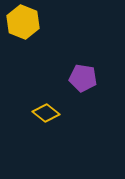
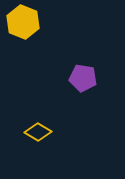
yellow diamond: moved 8 px left, 19 px down; rotated 8 degrees counterclockwise
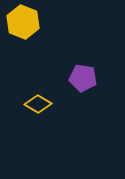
yellow diamond: moved 28 px up
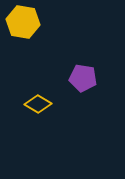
yellow hexagon: rotated 12 degrees counterclockwise
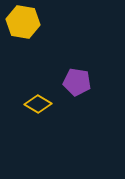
purple pentagon: moved 6 px left, 4 px down
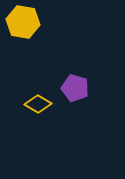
purple pentagon: moved 2 px left, 6 px down; rotated 8 degrees clockwise
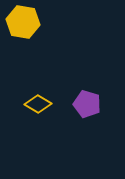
purple pentagon: moved 12 px right, 16 px down
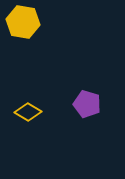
yellow diamond: moved 10 px left, 8 px down
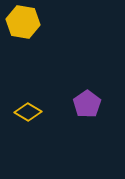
purple pentagon: rotated 20 degrees clockwise
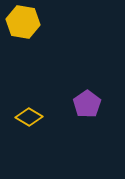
yellow diamond: moved 1 px right, 5 px down
